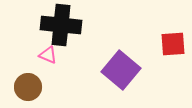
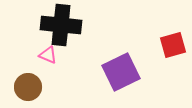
red square: moved 1 px down; rotated 12 degrees counterclockwise
purple square: moved 2 px down; rotated 24 degrees clockwise
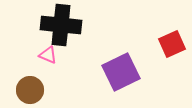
red square: moved 1 px left, 1 px up; rotated 8 degrees counterclockwise
brown circle: moved 2 px right, 3 px down
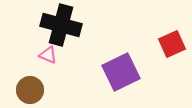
black cross: rotated 9 degrees clockwise
